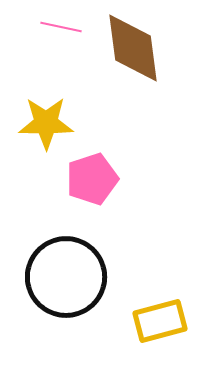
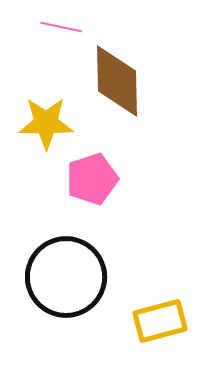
brown diamond: moved 16 px left, 33 px down; rotated 6 degrees clockwise
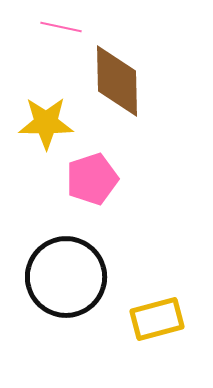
yellow rectangle: moved 3 px left, 2 px up
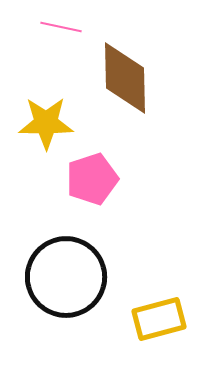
brown diamond: moved 8 px right, 3 px up
yellow rectangle: moved 2 px right
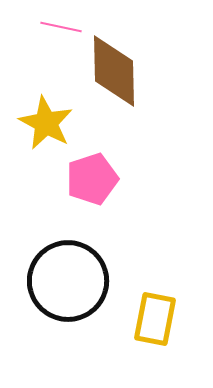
brown diamond: moved 11 px left, 7 px up
yellow star: rotated 28 degrees clockwise
black circle: moved 2 px right, 4 px down
yellow rectangle: moved 4 px left; rotated 64 degrees counterclockwise
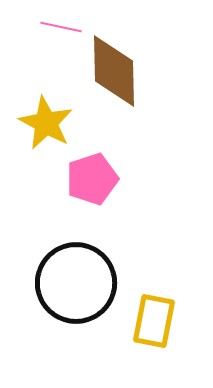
black circle: moved 8 px right, 2 px down
yellow rectangle: moved 1 px left, 2 px down
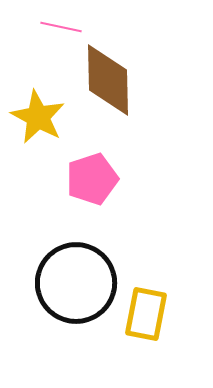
brown diamond: moved 6 px left, 9 px down
yellow star: moved 8 px left, 6 px up
yellow rectangle: moved 8 px left, 7 px up
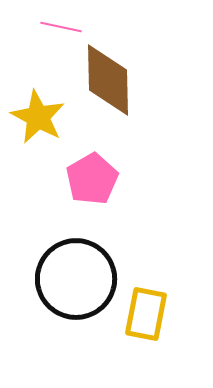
pink pentagon: rotated 12 degrees counterclockwise
black circle: moved 4 px up
